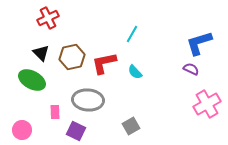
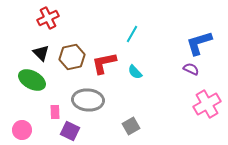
purple square: moved 6 px left
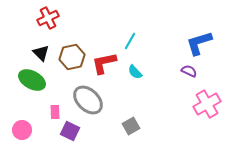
cyan line: moved 2 px left, 7 px down
purple semicircle: moved 2 px left, 2 px down
gray ellipse: rotated 40 degrees clockwise
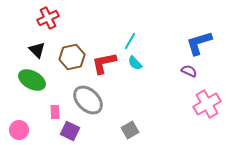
black triangle: moved 4 px left, 3 px up
cyan semicircle: moved 9 px up
gray square: moved 1 px left, 4 px down
pink circle: moved 3 px left
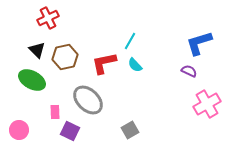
brown hexagon: moved 7 px left
cyan semicircle: moved 2 px down
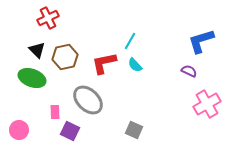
blue L-shape: moved 2 px right, 2 px up
green ellipse: moved 2 px up; rotated 8 degrees counterclockwise
gray square: moved 4 px right; rotated 36 degrees counterclockwise
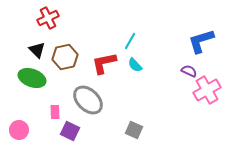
pink cross: moved 14 px up
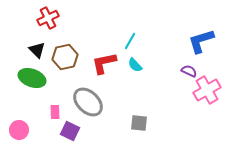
gray ellipse: moved 2 px down
gray square: moved 5 px right, 7 px up; rotated 18 degrees counterclockwise
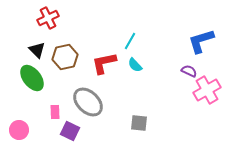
green ellipse: rotated 32 degrees clockwise
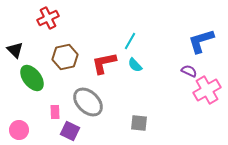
black triangle: moved 22 px left
